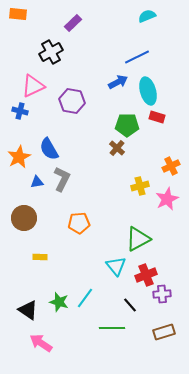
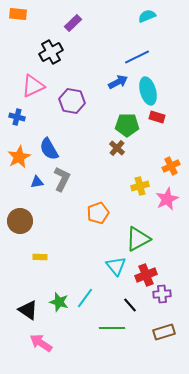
blue cross: moved 3 px left, 6 px down
brown circle: moved 4 px left, 3 px down
orange pentagon: moved 19 px right, 10 px up; rotated 15 degrees counterclockwise
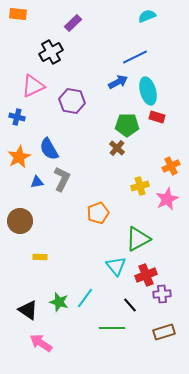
blue line: moved 2 px left
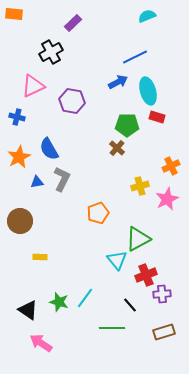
orange rectangle: moved 4 px left
cyan triangle: moved 1 px right, 6 px up
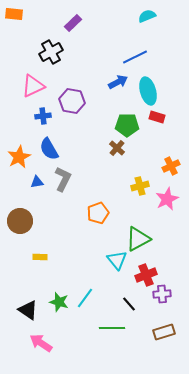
blue cross: moved 26 px right, 1 px up; rotated 21 degrees counterclockwise
gray L-shape: moved 1 px right
black line: moved 1 px left, 1 px up
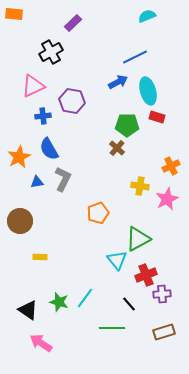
yellow cross: rotated 24 degrees clockwise
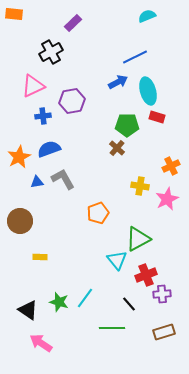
purple hexagon: rotated 20 degrees counterclockwise
blue semicircle: rotated 100 degrees clockwise
gray L-shape: rotated 55 degrees counterclockwise
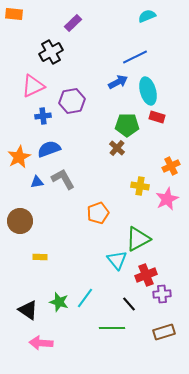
pink arrow: rotated 30 degrees counterclockwise
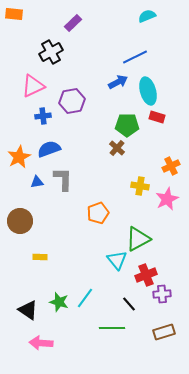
gray L-shape: rotated 30 degrees clockwise
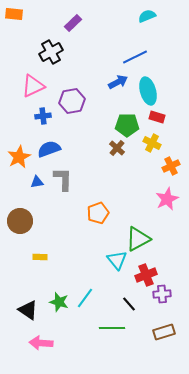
yellow cross: moved 12 px right, 43 px up; rotated 18 degrees clockwise
